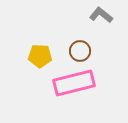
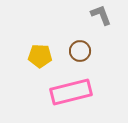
gray L-shape: rotated 30 degrees clockwise
pink rectangle: moved 3 px left, 9 px down
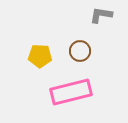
gray L-shape: rotated 60 degrees counterclockwise
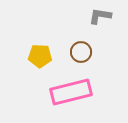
gray L-shape: moved 1 px left, 1 px down
brown circle: moved 1 px right, 1 px down
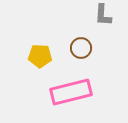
gray L-shape: moved 3 px right, 1 px up; rotated 95 degrees counterclockwise
brown circle: moved 4 px up
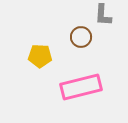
brown circle: moved 11 px up
pink rectangle: moved 10 px right, 5 px up
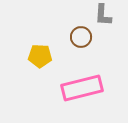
pink rectangle: moved 1 px right, 1 px down
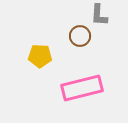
gray L-shape: moved 4 px left
brown circle: moved 1 px left, 1 px up
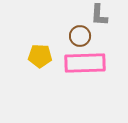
pink rectangle: moved 3 px right, 25 px up; rotated 12 degrees clockwise
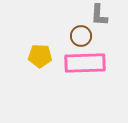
brown circle: moved 1 px right
